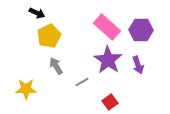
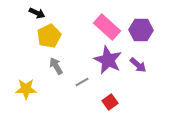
purple star: rotated 8 degrees counterclockwise
purple arrow: rotated 30 degrees counterclockwise
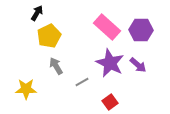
black arrow: rotated 84 degrees counterclockwise
purple star: moved 2 px right, 3 px down
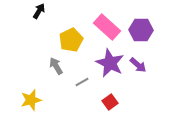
black arrow: moved 2 px right, 2 px up
yellow pentagon: moved 22 px right, 4 px down
yellow star: moved 5 px right, 11 px down; rotated 15 degrees counterclockwise
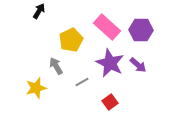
yellow star: moved 5 px right, 12 px up
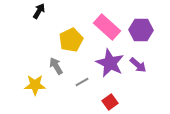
yellow star: moved 1 px left, 3 px up; rotated 15 degrees clockwise
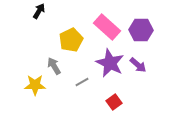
gray arrow: moved 2 px left
red square: moved 4 px right
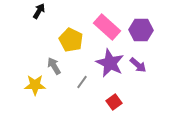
yellow pentagon: rotated 20 degrees counterclockwise
gray line: rotated 24 degrees counterclockwise
